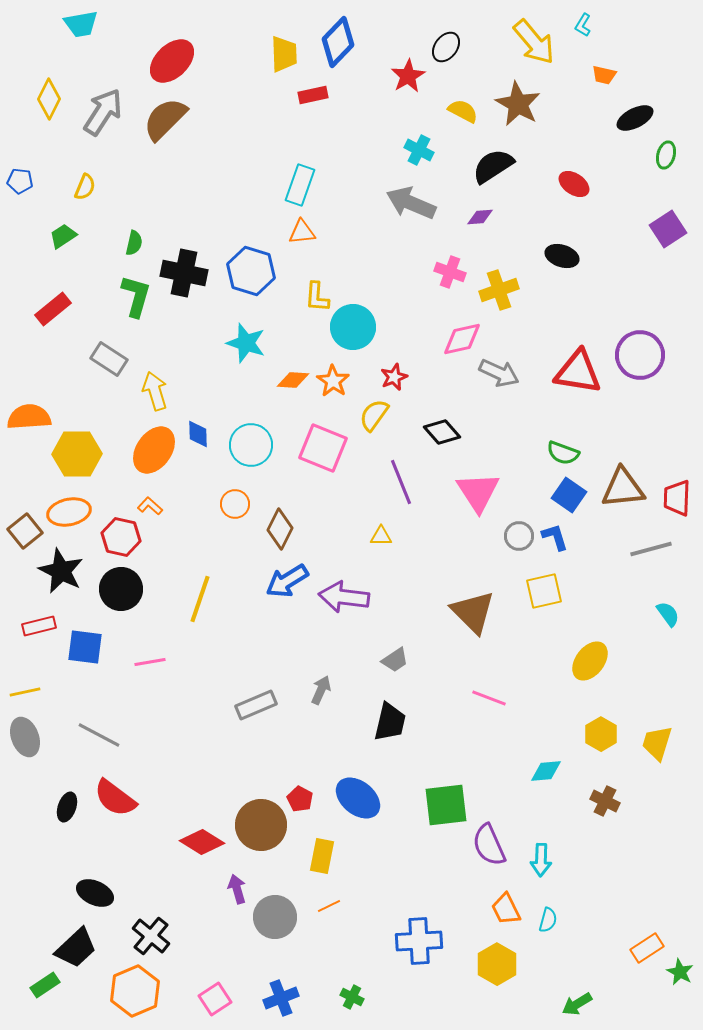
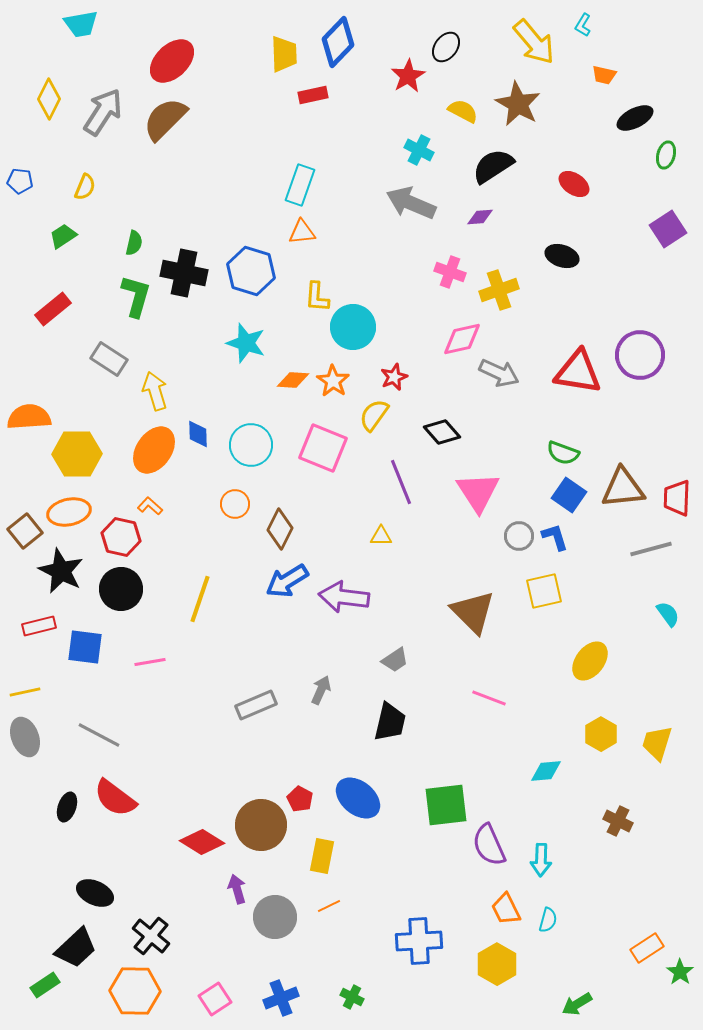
brown cross at (605, 801): moved 13 px right, 20 px down
green star at (680, 972): rotated 8 degrees clockwise
orange hexagon at (135, 991): rotated 24 degrees clockwise
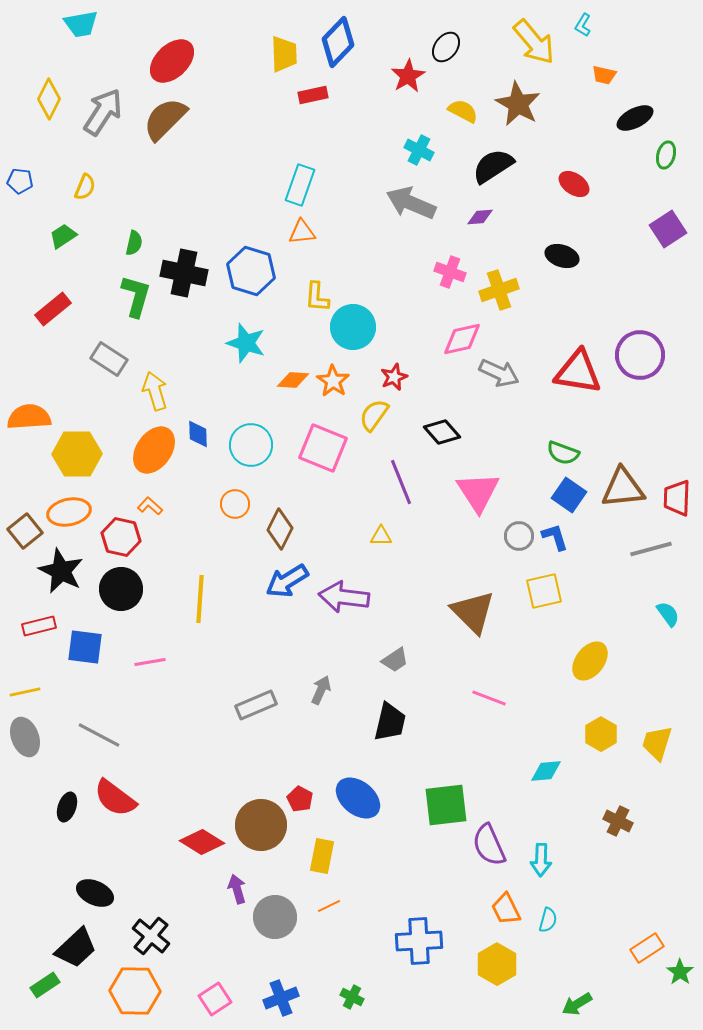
yellow line at (200, 599): rotated 15 degrees counterclockwise
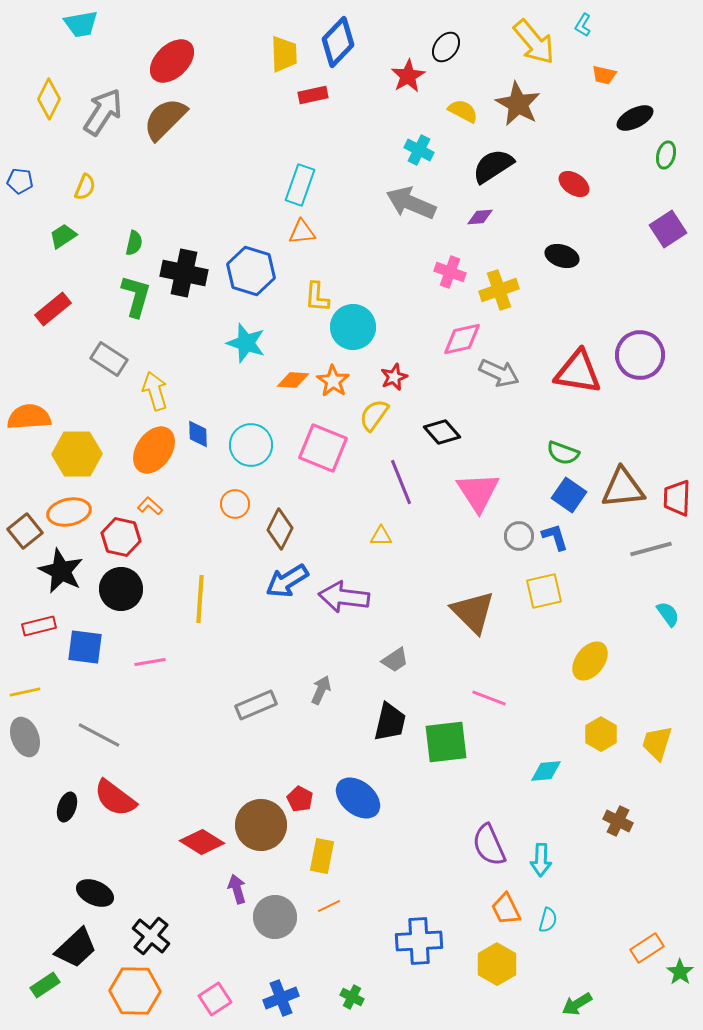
green square at (446, 805): moved 63 px up
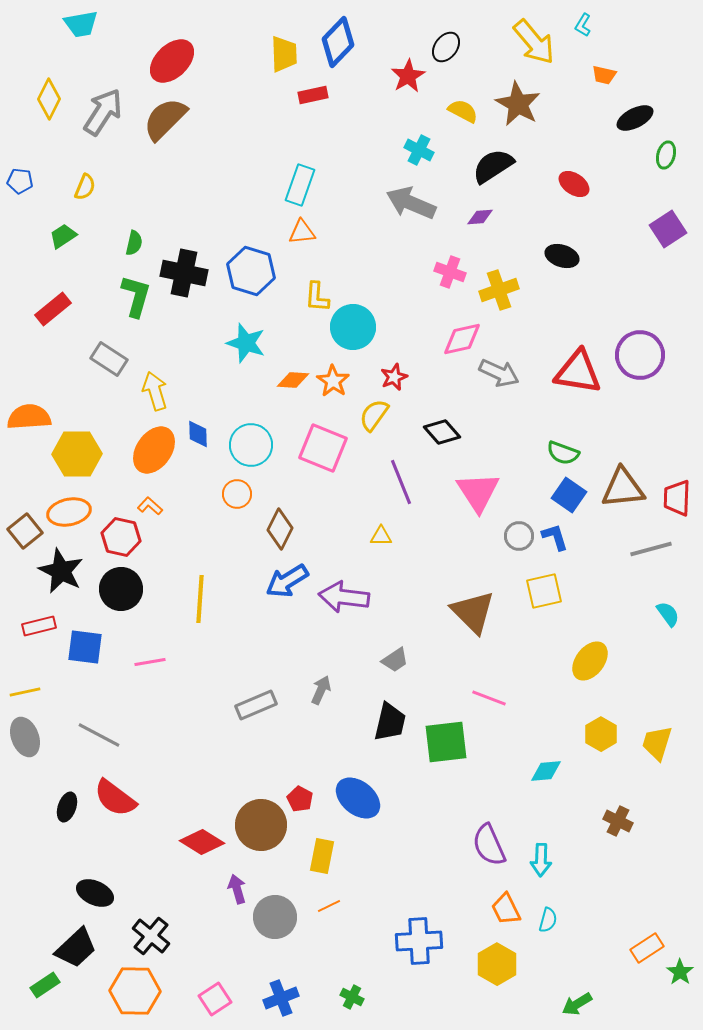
orange circle at (235, 504): moved 2 px right, 10 px up
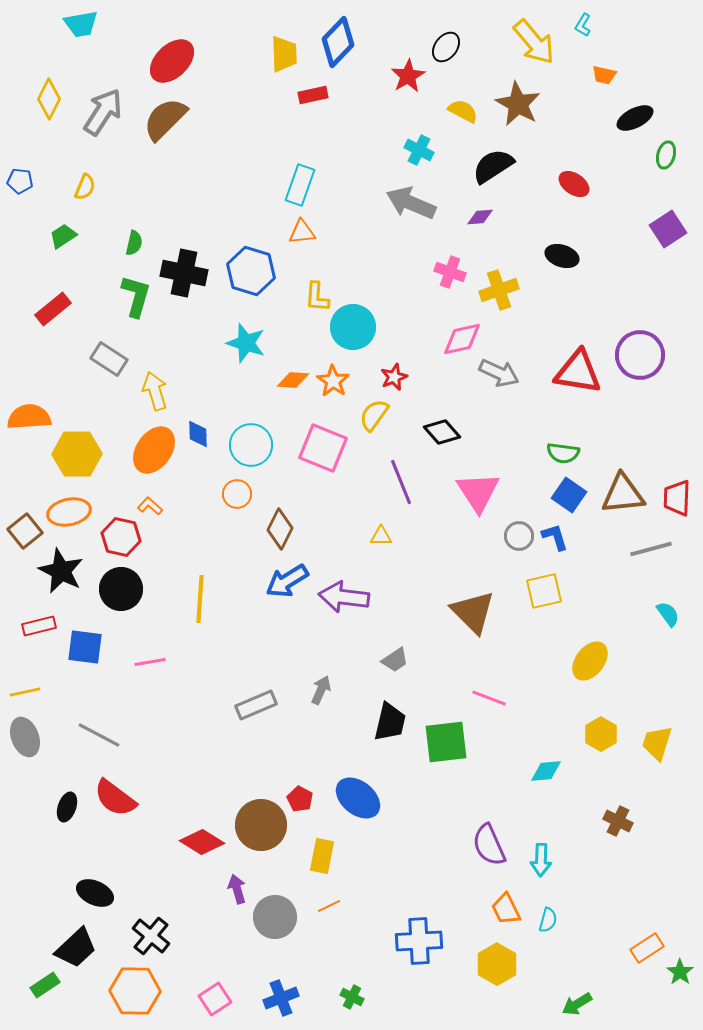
green semicircle at (563, 453): rotated 12 degrees counterclockwise
brown triangle at (623, 488): moved 6 px down
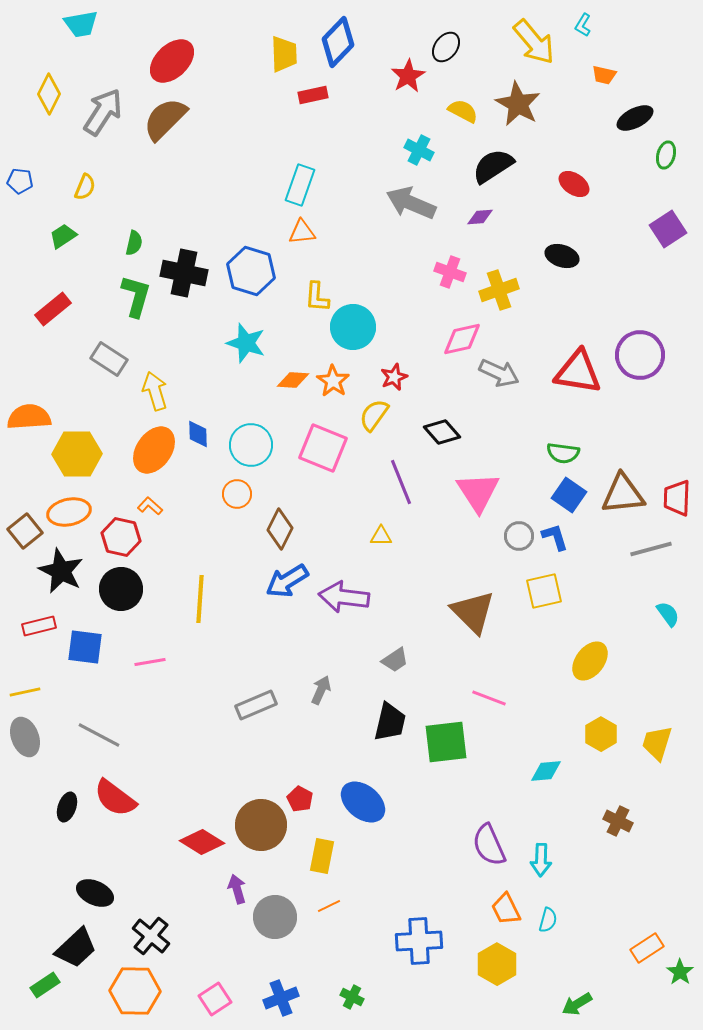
yellow diamond at (49, 99): moved 5 px up
blue ellipse at (358, 798): moved 5 px right, 4 px down
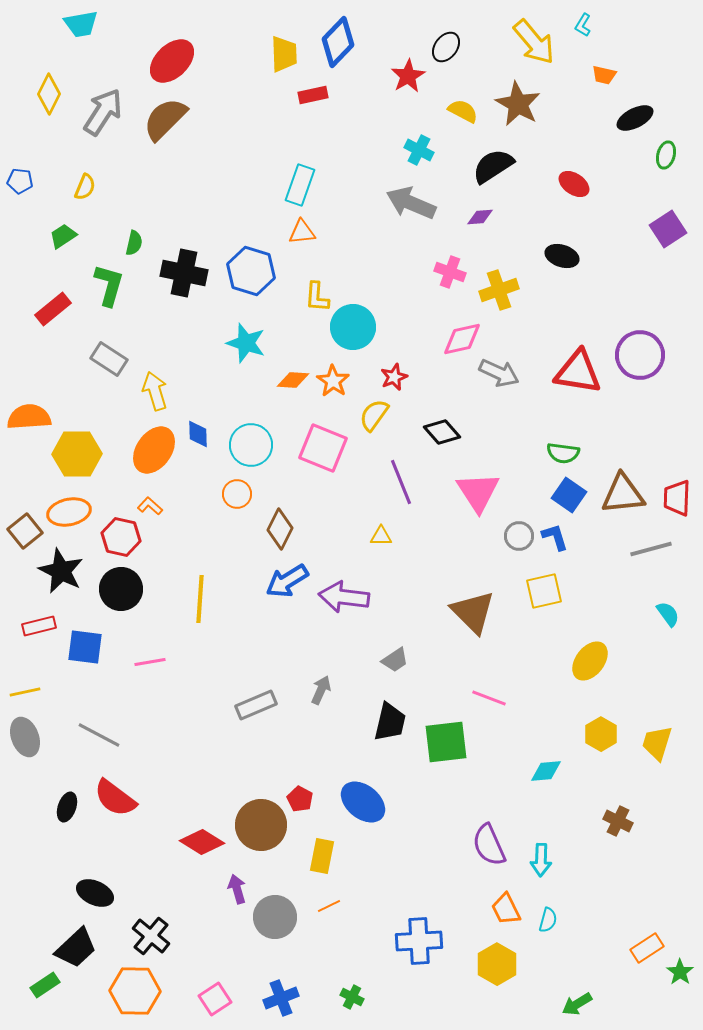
green L-shape at (136, 296): moved 27 px left, 11 px up
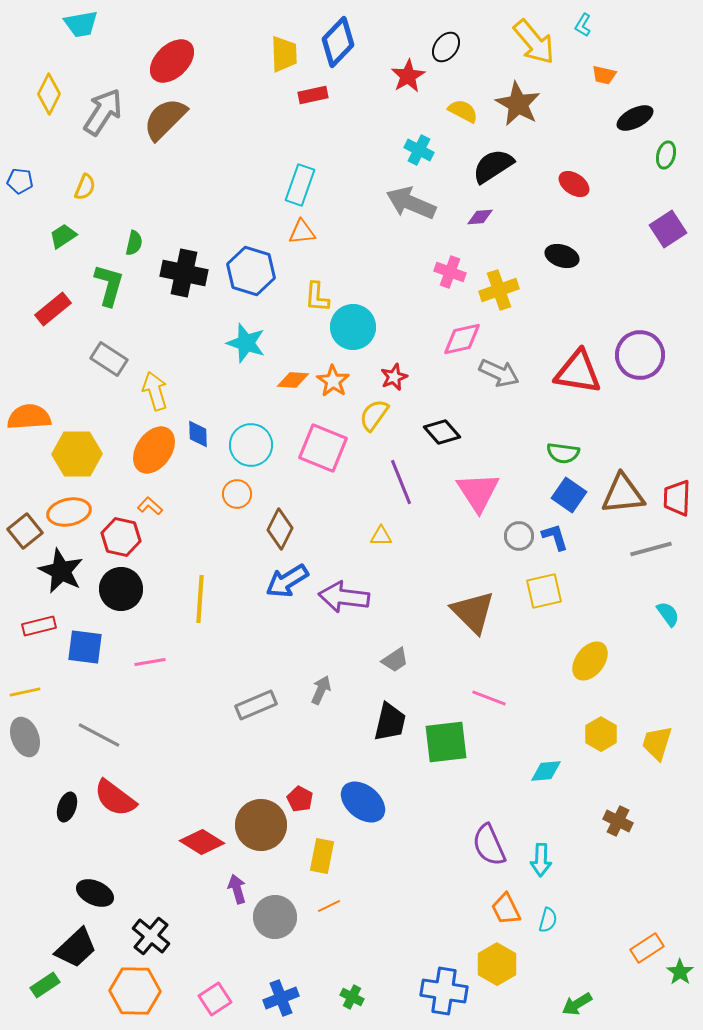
blue cross at (419, 941): moved 25 px right, 50 px down; rotated 12 degrees clockwise
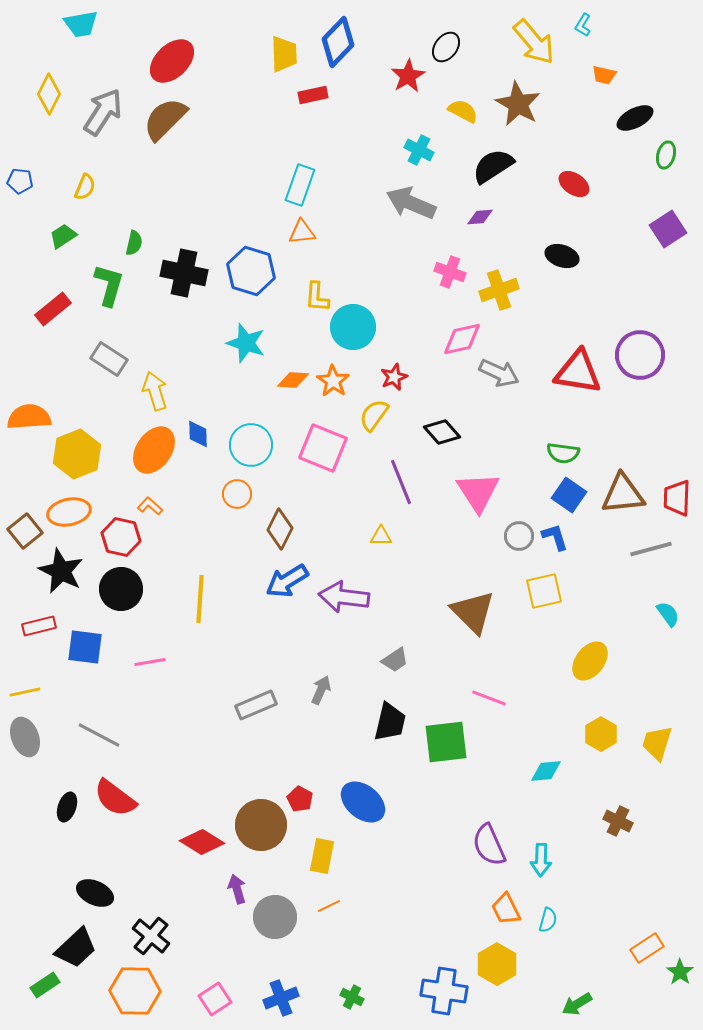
yellow hexagon at (77, 454): rotated 21 degrees counterclockwise
